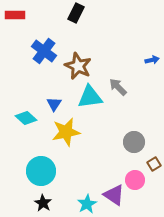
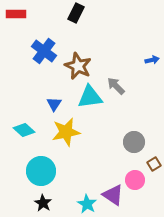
red rectangle: moved 1 px right, 1 px up
gray arrow: moved 2 px left, 1 px up
cyan diamond: moved 2 px left, 12 px down
purple triangle: moved 1 px left
cyan star: rotated 12 degrees counterclockwise
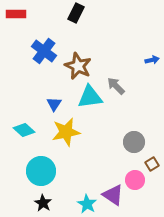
brown square: moved 2 px left
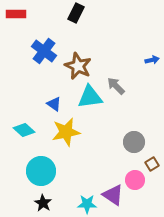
blue triangle: rotated 28 degrees counterclockwise
cyan star: rotated 30 degrees counterclockwise
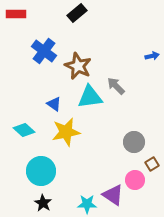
black rectangle: moved 1 px right; rotated 24 degrees clockwise
blue arrow: moved 4 px up
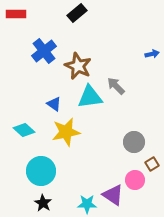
blue cross: rotated 15 degrees clockwise
blue arrow: moved 2 px up
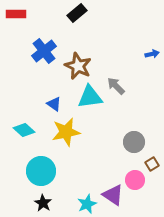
cyan star: rotated 24 degrees counterclockwise
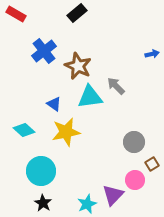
red rectangle: rotated 30 degrees clockwise
purple triangle: rotated 40 degrees clockwise
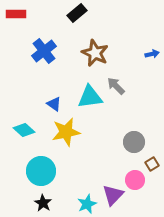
red rectangle: rotated 30 degrees counterclockwise
brown star: moved 17 px right, 13 px up
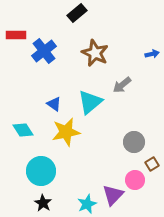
red rectangle: moved 21 px down
gray arrow: moved 6 px right, 1 px up; rotated 84 degrees counterclockwise
cyan triangle: moved 5 px down; rotated 32 degrees counterclockwise
cyan diamond: moved 1 px left; rotated 15 degrees clockwise
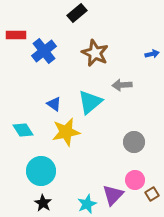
gray arrow: rotated 36 degrees clockwise
brown square: moved 30 px down
